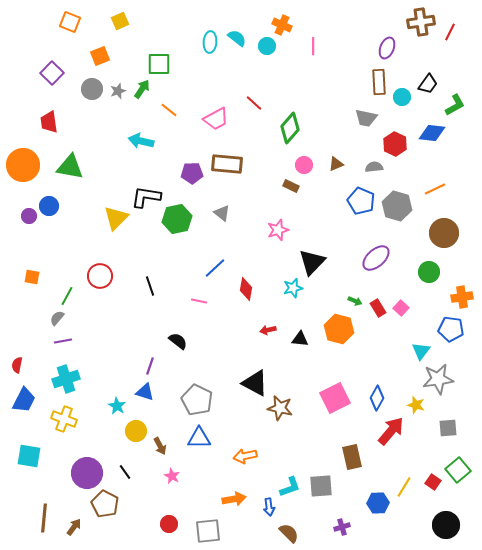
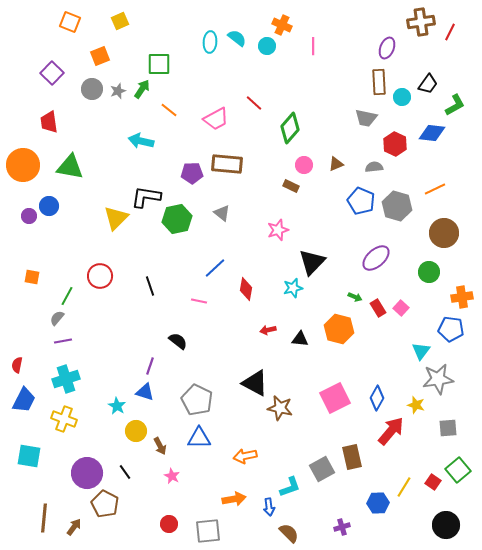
green arrow at (355, 301): moved 4 px up
gray square at (321, 486): moved 1 px right, 17 px up; rotated 25 degrees counterclockwise
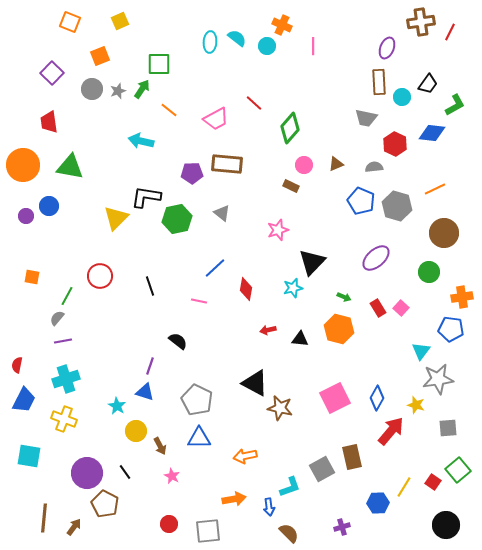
purple circle at (29, 216): moved 3 px left
green arrow at (355, 297): moved 11 px left
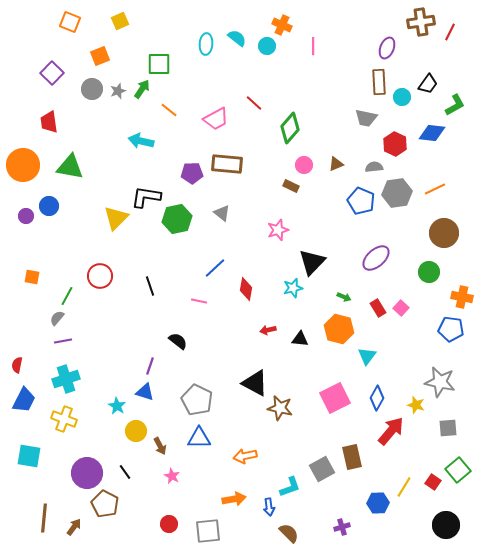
cyan ellipse at (210, 42): moved 4 px left, 2 px down
gray hexagon at (397, 206): moved 13 px up; rotated 24 degrees counterclockwise
orange cross at (462, 297): rotated 20 degrees clockwise
cyan triangle at (421, 351): moved 54 px left, 5 px down
gray star at (438, 379): moved 2 px right, 3 px down; rotated 20 degrees clockwise
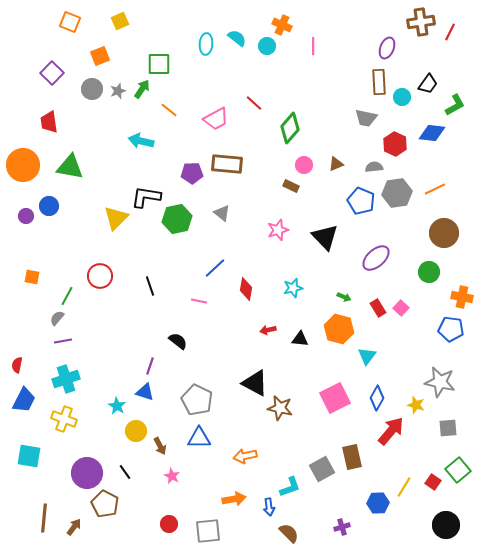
black triangle at (312, 262): moved 13 px right, 25 px up; rotated 28 degrees counterclockwise
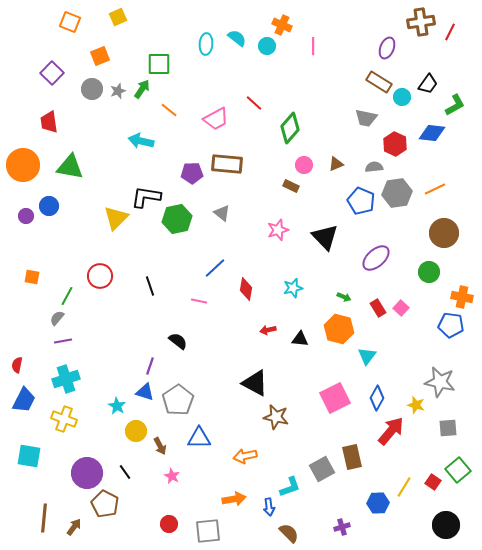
yellow square at (120, 21): moved 2 px left, 4 px up
brown rectangle at (379, 82): rotated 55 degrees counterclockwise
blue pentagon at (451, 329): moved 4 px up
gray pentagon at (197, 400): moved 19 px left; rotated 12 degrees clockwise
brown star at (280, 408): moved 4 px left, 9 px down
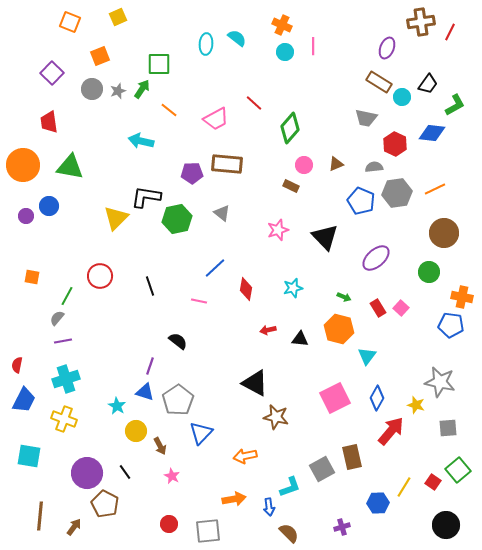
cyan circle at (267, 46): moved 18 px right, 6 px down
blue triangle at (199, 438): moved 2 px right, 5 px up; rotated 45 degrees counterclockwise
brown line at (44, 518): moved 4 px left, 2 px up
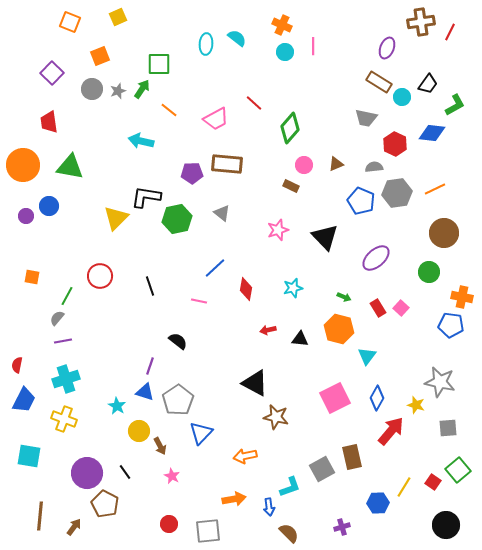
yellow circle at (136, 431): moved 3 px right
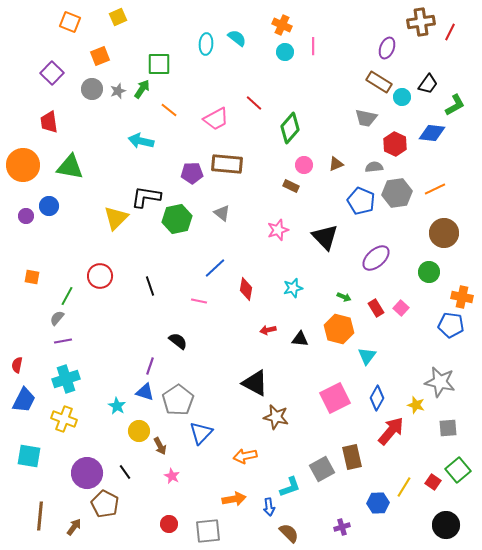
red rectangle at (378, 308): moved 2 px left
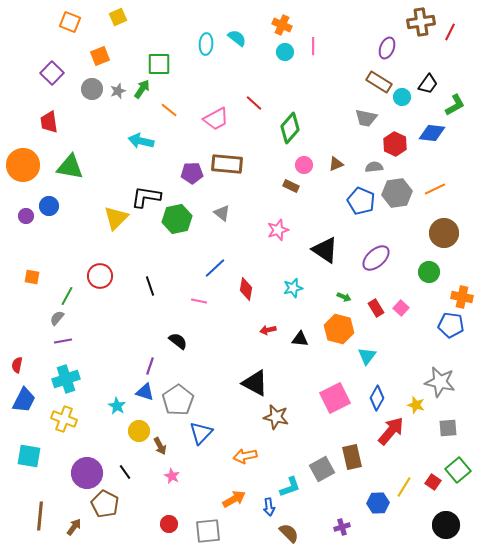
black triangle at (325, 237): moved 13 px down; rotated 12 degrees counterclockwise
orange arrow at (234, 499): rotated 20 degrees counterclockwise
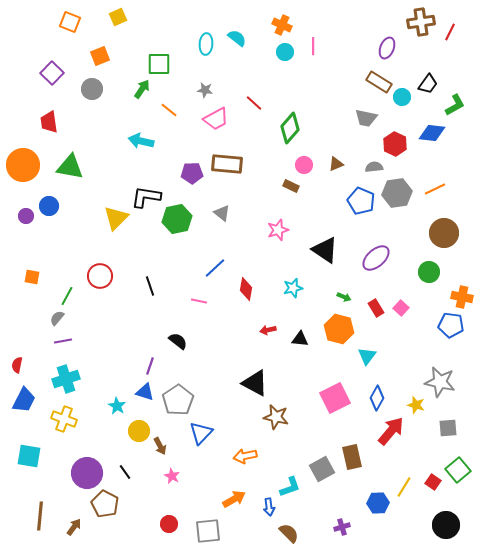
gray star at (118, 91): moved 87 px right, 1 px up; rotated 28 degrees clockwise
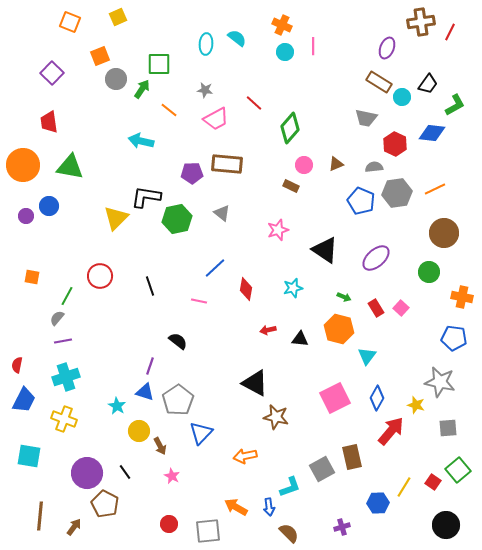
gray circle at (92, 89): moved 24 px right, 10 px up
blue pentagon at (451, 325): moved 3 px right, 13 px down
cyan cross at (66, 379): moved 2 px up
orange arrow at (234, 499): moved 2 px right, 8 px down; rotated 120 degrees counterclockwise
